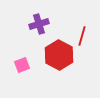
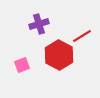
red line: rotated 42 degrees clockwise
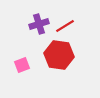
red line: moved 17 px left, 10 px up
red hexagon: rotated 20 degrees counterclockwise
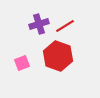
red hexagon: moved 1 px left, 1 px down; rotated 12 degrees clockwise
pink square: moved 2 px up
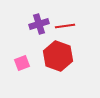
red line: rotated 24 degrees clockwise
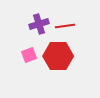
red hexagon: rotated 20 degrees counterclockwise
pink square: moved 7 px right, 8 px up
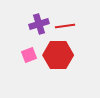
red hexagon: moved 1 px up
